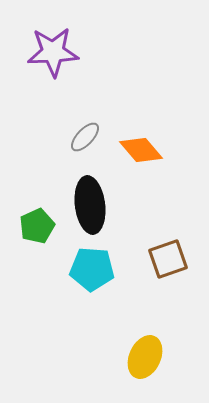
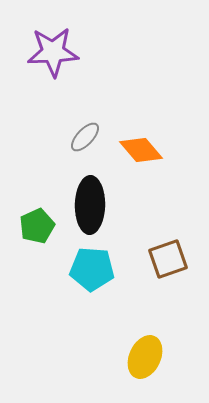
black ellipse: rotated 8 degrees clockwise
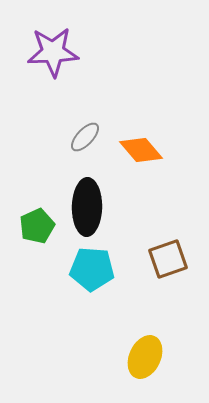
black ellipse: moved 3 px left, 2 px down
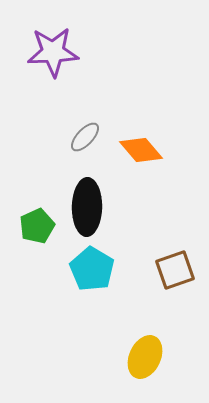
brown square: moved 7 px right, 11 px down
cyan pentagon: rotated 27 degrees clockwise
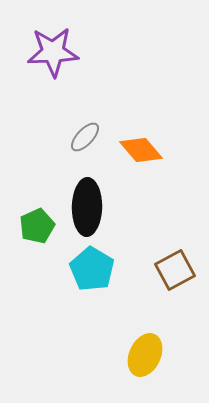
brown square: rotated 9 degrees counterclockwise
yellow ellipse: moved 2 px up
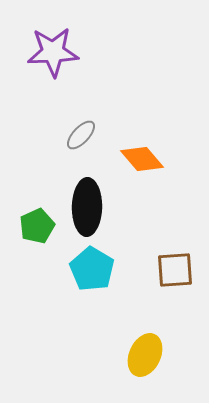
gray ellipse: moved 4 px left, 2 px up
orange diamond: moved 1 px right, 9 px down
brown square: rotated 24 degrees clockwise
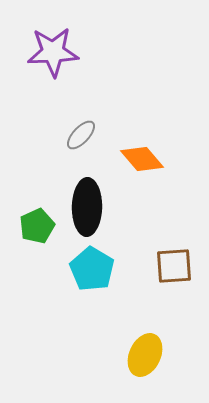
brown square: moved 1 px left, 4 px up
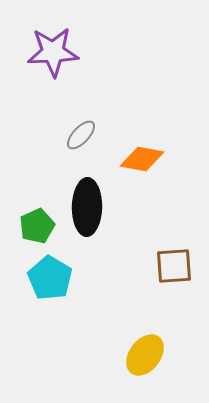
orange diamond: rotated 39 degrees counterclockwise
cyan pentagon: moved 42 px left, 9 px down
yellow ellipse: rotated 12 degrees clockwise
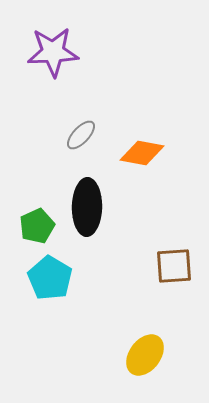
orange diamond: moved 6 px up
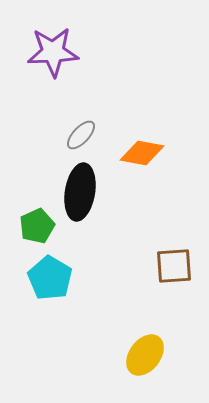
black ellipse: moved 7 px left, 15 px up; rotated 8 degrees clockwise
